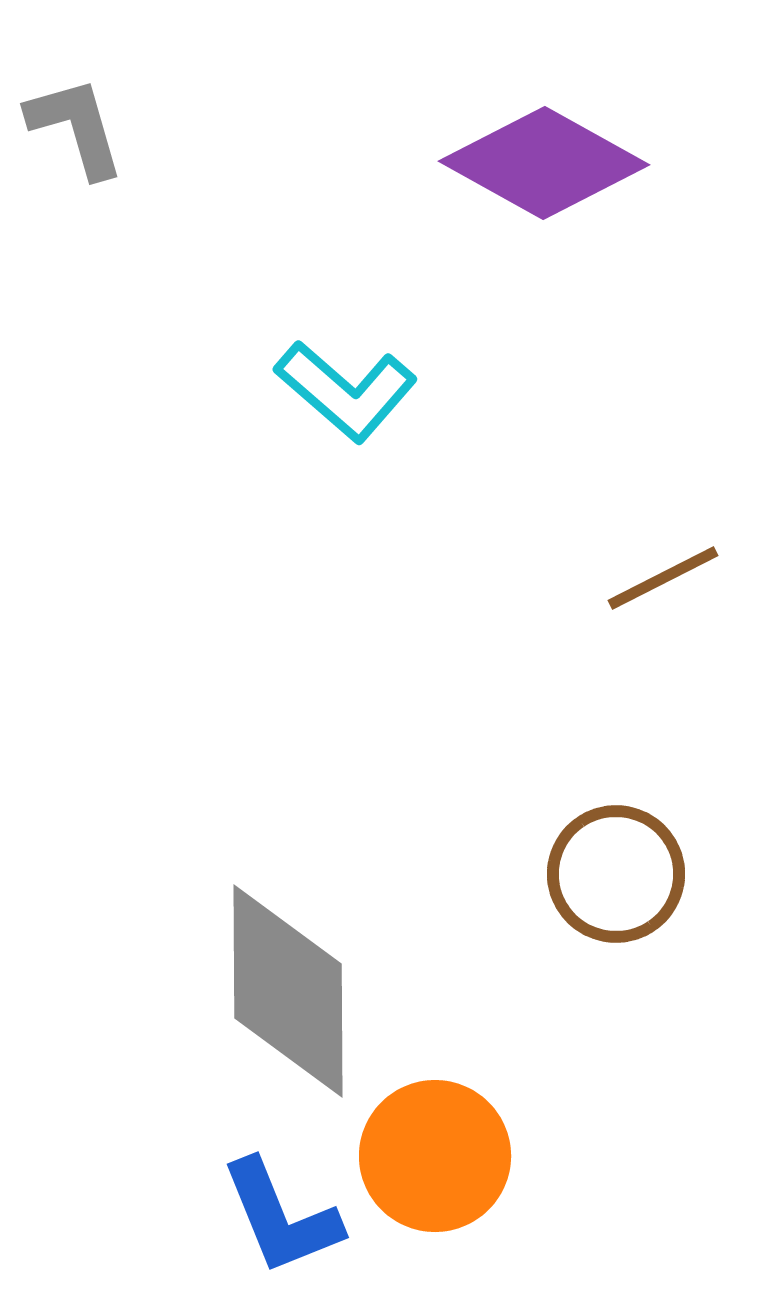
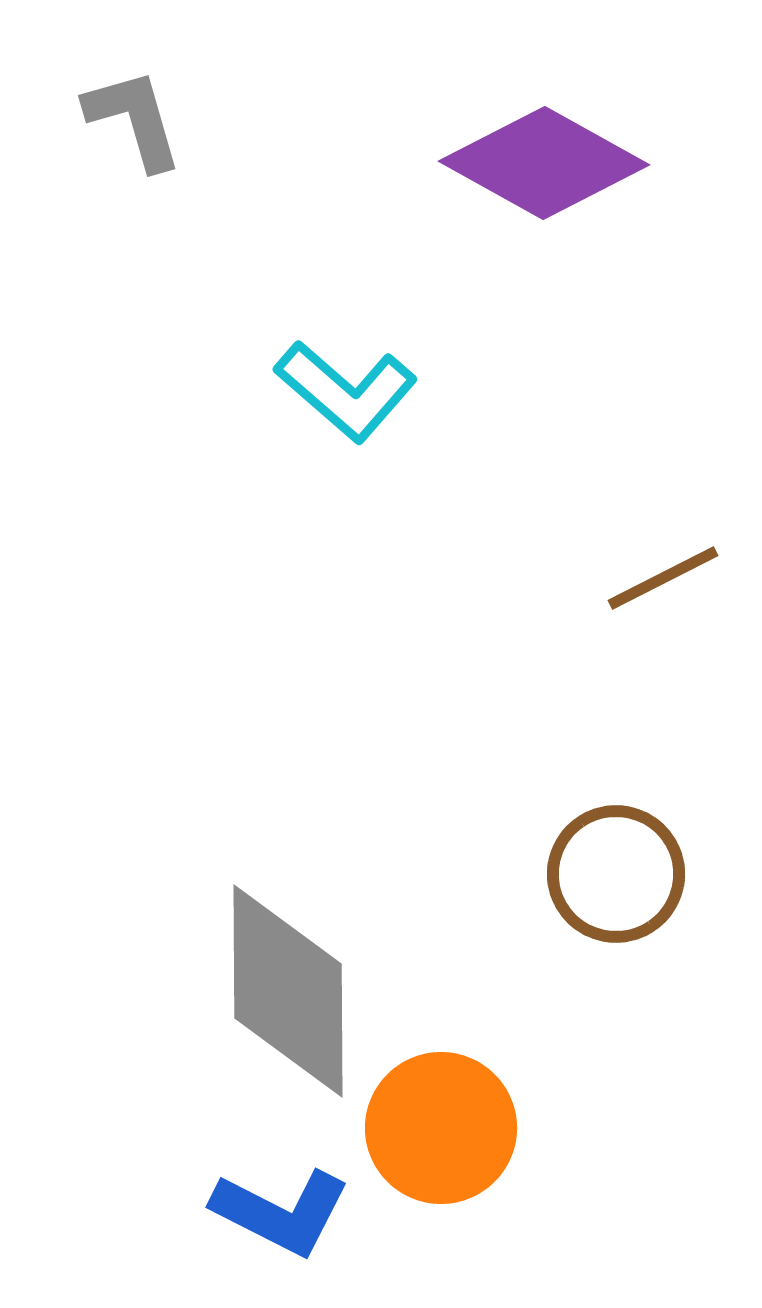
gray L-shape: moved 58 px right, 8 px up
orange circle: moved 6 px right, 28 px up
blue L-shape: moved 5 px up; rotated 41 degrees counterclockwise
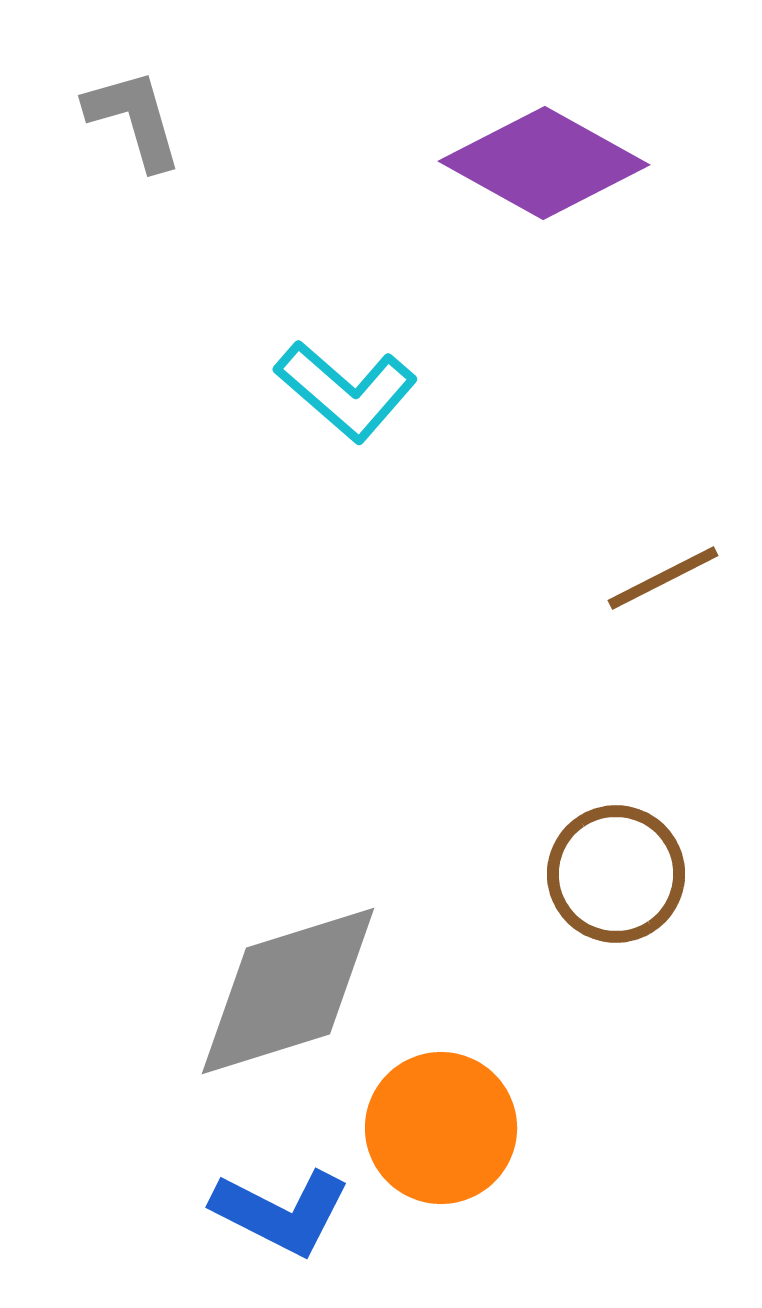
gray diamond: rotated 73 degrees clockwise
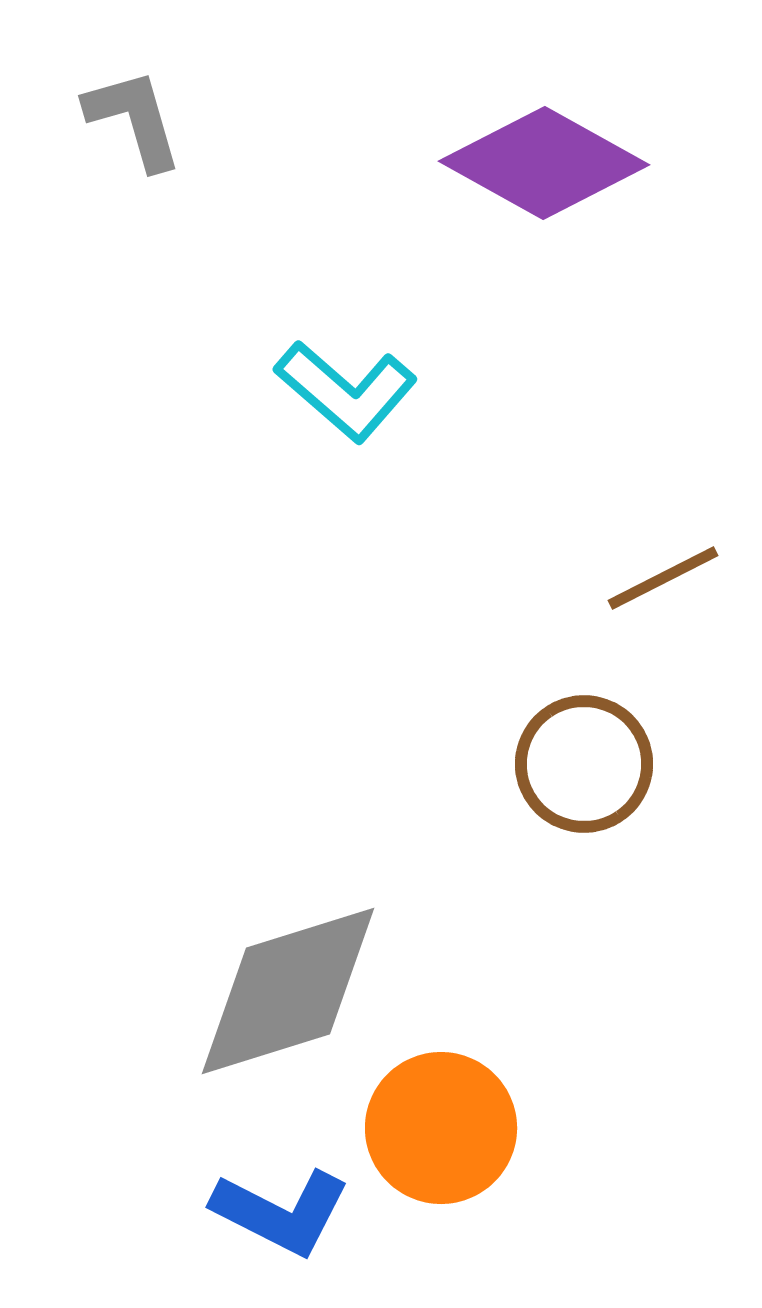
brown circle: moved 32 px left, 110 px up
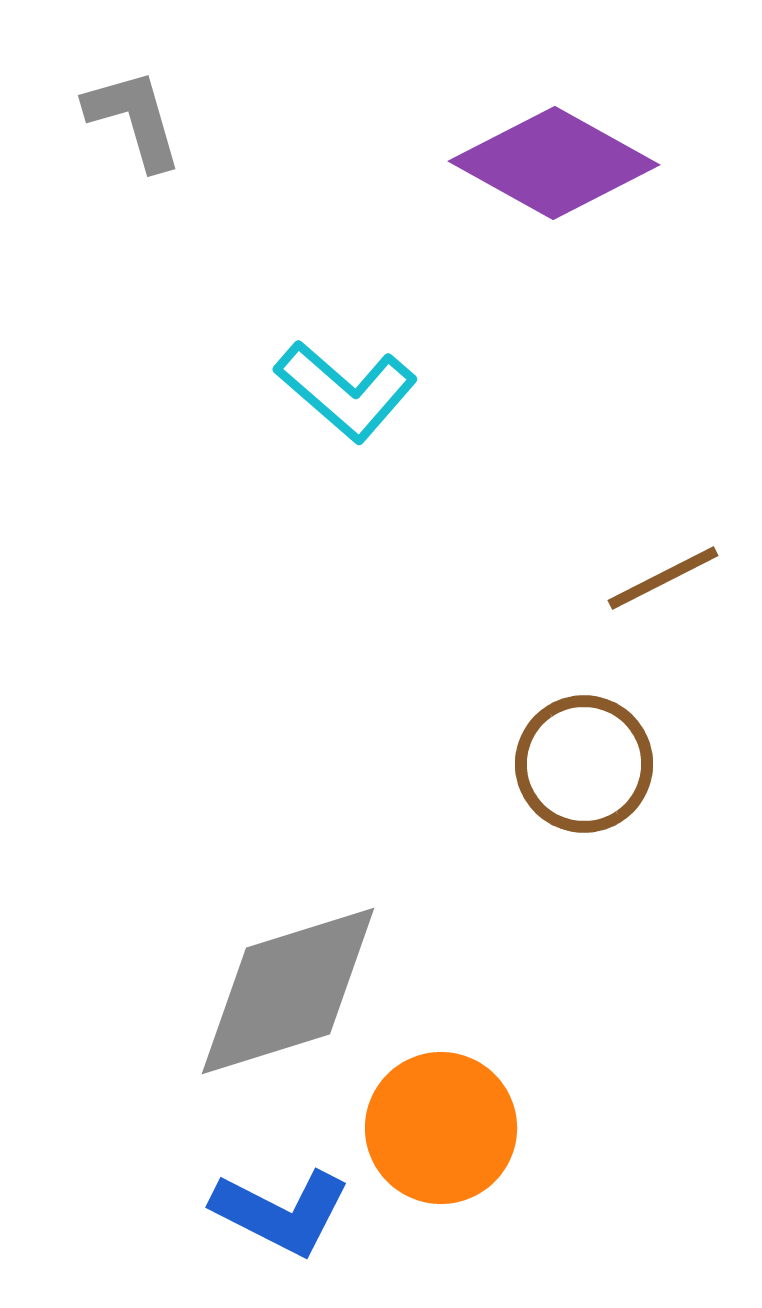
purple diamond: moved 10 px right
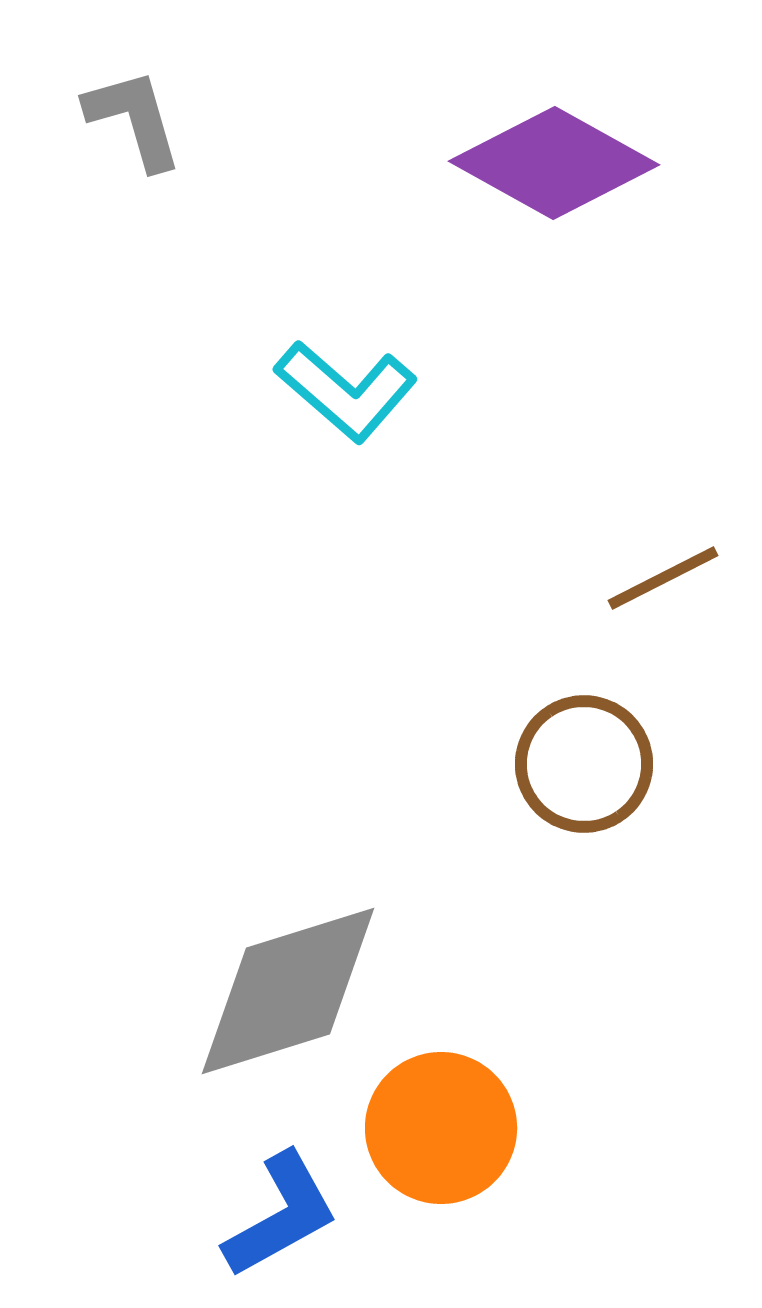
blue L-shape: moved 3 px down; rotated 56 degrees counterclockwise
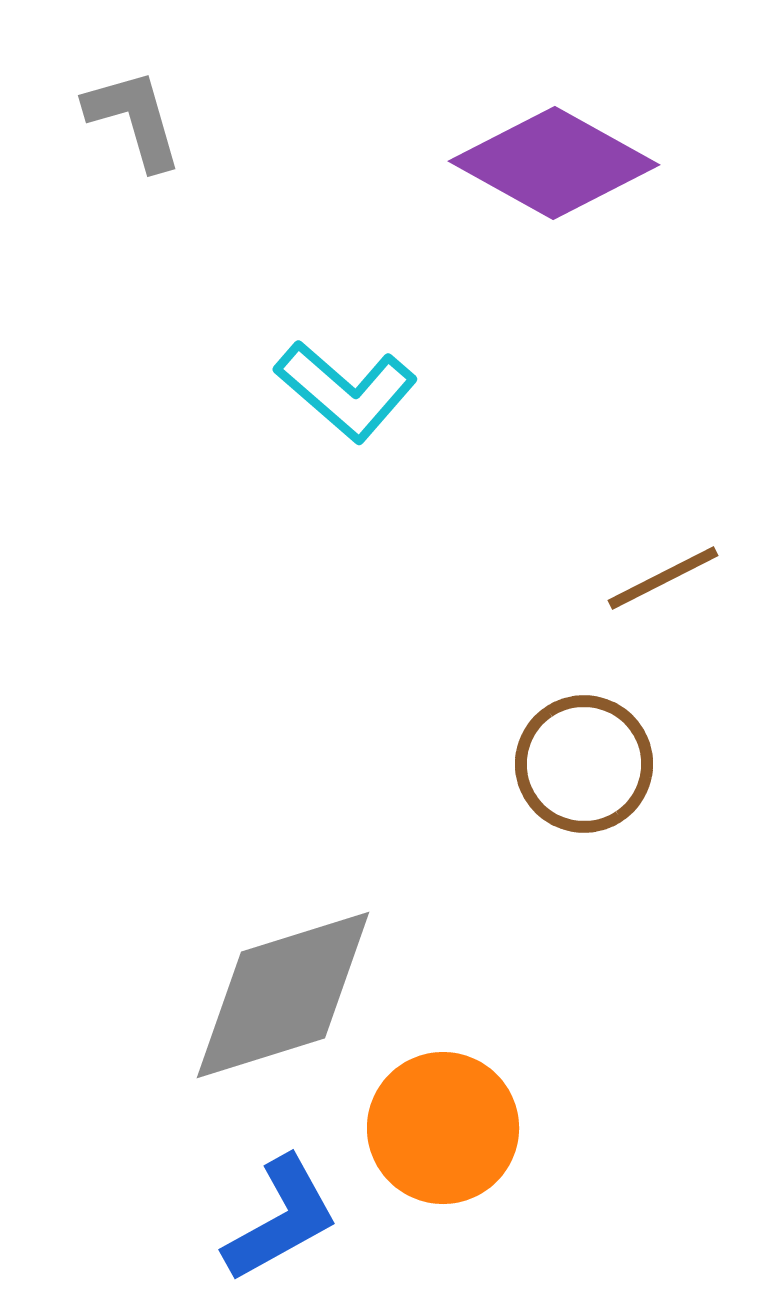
gray diamond: moved 5 px left, 4 px down
orange circle: moved 2 px right
blue L-shape: moved 4 px down
